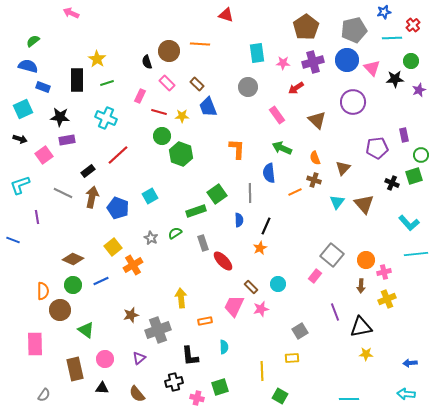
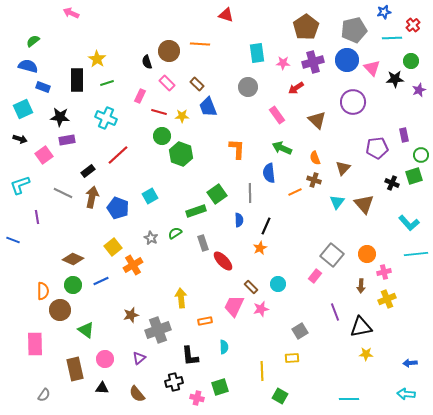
orange circle at (366, 260): moved 1 px right, 6 px up
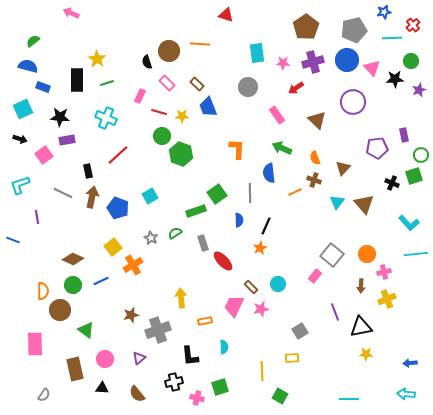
black rectangle at (88, 171): rotated 64 degrees counterclockwise
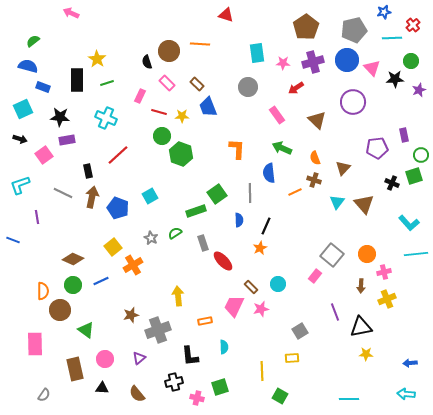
yellow arrow at (181, 298): moved 3 px left, 2 px up
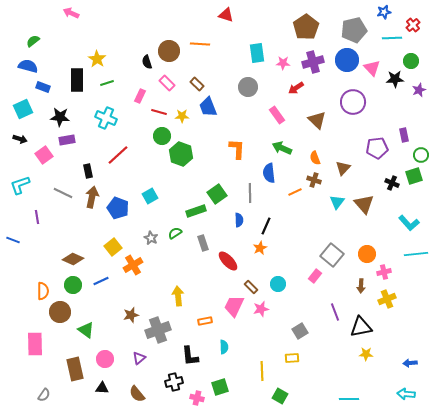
red ellipse at (223, 261): moved 5 px right
brown circle at (60, 310): moved 2 px down
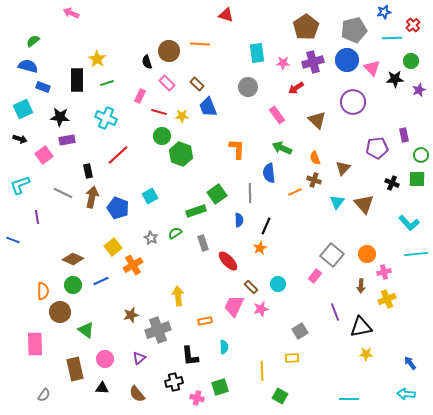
green square at (414, 176): moved 3 px right, 3 px down; rotated 18 degrees clockwise
blue arrow at (410, 363): rotated 56 degrees clockwise
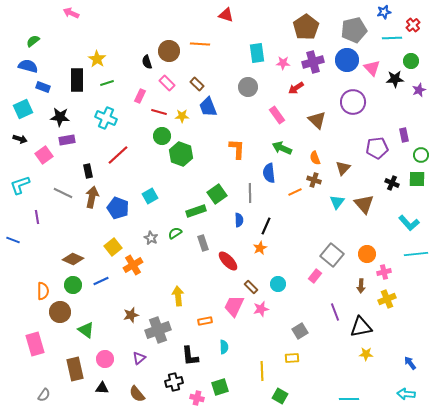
pink rectangle at (35, 344): rotated 15 degrees counterclockwise
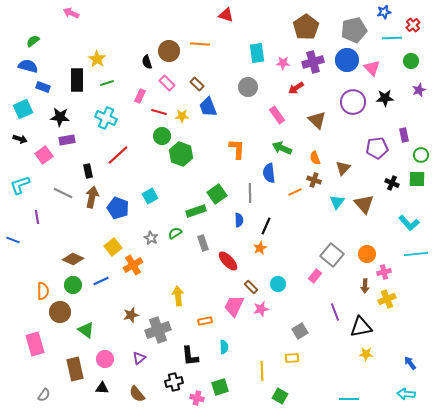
black star at (395, 79): moved 10 px left, 19 px down
brown arrow at (361, 286): moved 4 px right
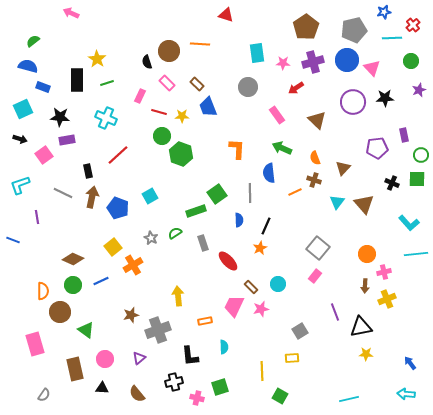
gray square at (332, 255): moved 14 px left, 7 px up
cyan line at (349, 399): rotated 12 degrees counterclockwise
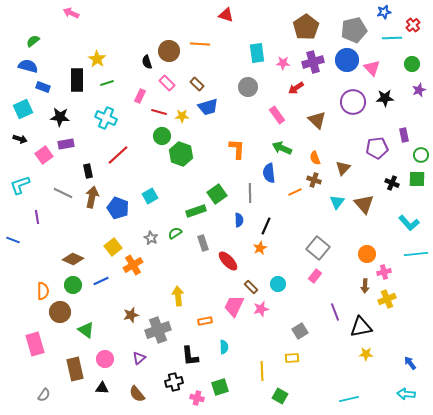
green circle at (411, 61): moved 1 px right, 3 px down
blue trapezoid at (208, 107): rotated 85 degrees counterclockwise
purple rectangle at (67, 140): moved 1 px left, 4 px down
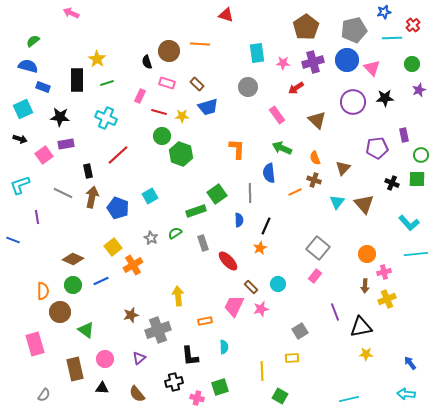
pink rectangle at (167, 83): rotated 28 degrees counterclockwise
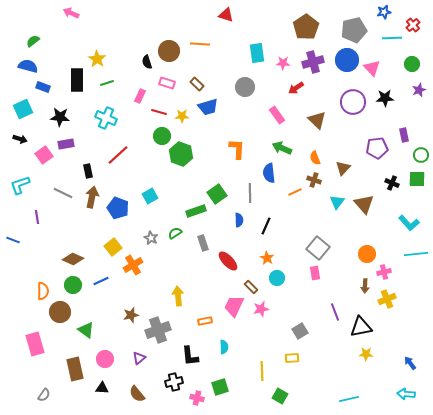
gray circle at (248, 87): moved 3 px left
orange star at (260, 248): moved 7 px right, 10 px down; rotated 16 degrees counterclockwise
pink rectangle at (315, 276): moved 3 px up; rotated 48 degrees counterclockwise
cyan circle at (278, 284): moved 1 px left, 6 px up
